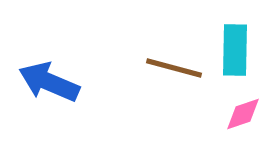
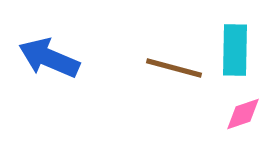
blue arrow: moved 24 px up
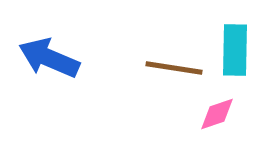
brown line: rotated 6 degrees counterclockwise
pink diamond: moved 26 px left
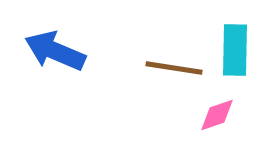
blue arrow: moved 6 px right, 7 px up
pink diamond: moved 1 px down
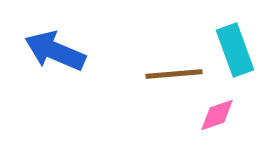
cyan rectangle: rotated 21 degrees counterclockwise
brown line: moved 6 px down; rotated 14 degrees counterclockwise
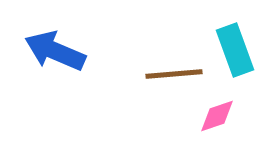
pink diamond: moved 1 px down
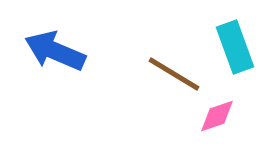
cyan rectangle: moved 3 px up
brown line: rotated 36 degrees clockwise
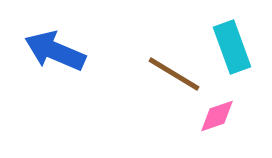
cyan rectangle: moved 3 px left
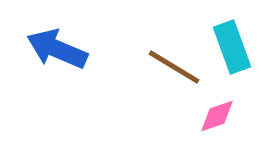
blue arrow: moved 2 px right, 2 px up
brown line: moved 7 px up
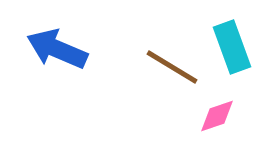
brown line: moved 2 px left
